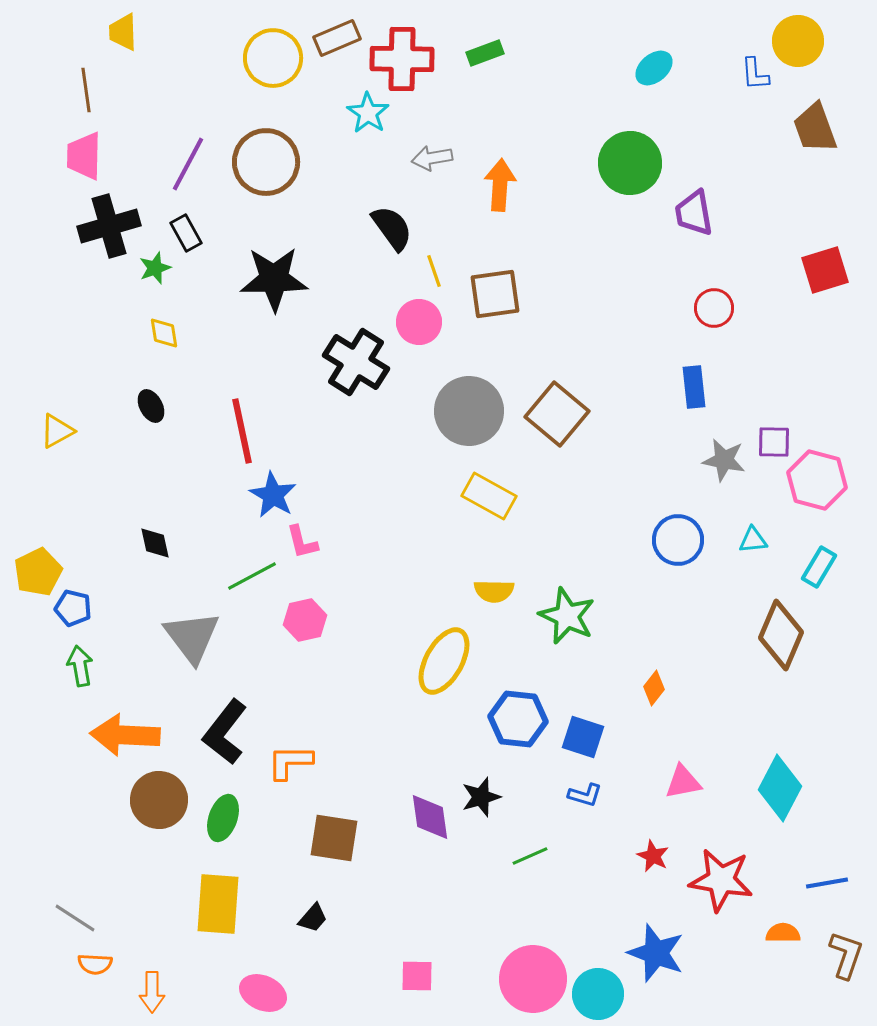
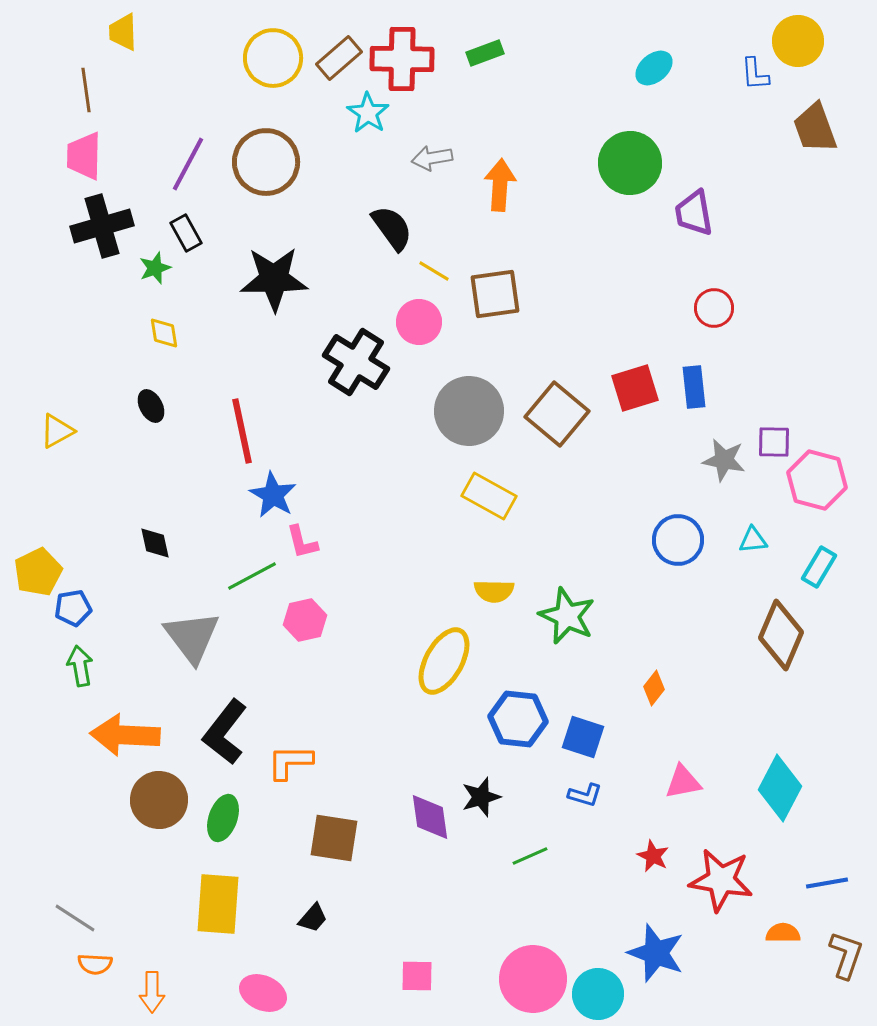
brown rectangle at (337, 38): moved 2 px right, 20 px down; rotated 18 degrees counterclockwise
black cross at (109, 226): moved 7 px left
red square at (825, 270): moved 190 px left, 118 px down
yellow line at (434, 271): rotated 40 degrees counterclockwise
blue pentagon at (73, 608): rotated 24 degrees counterclockwise
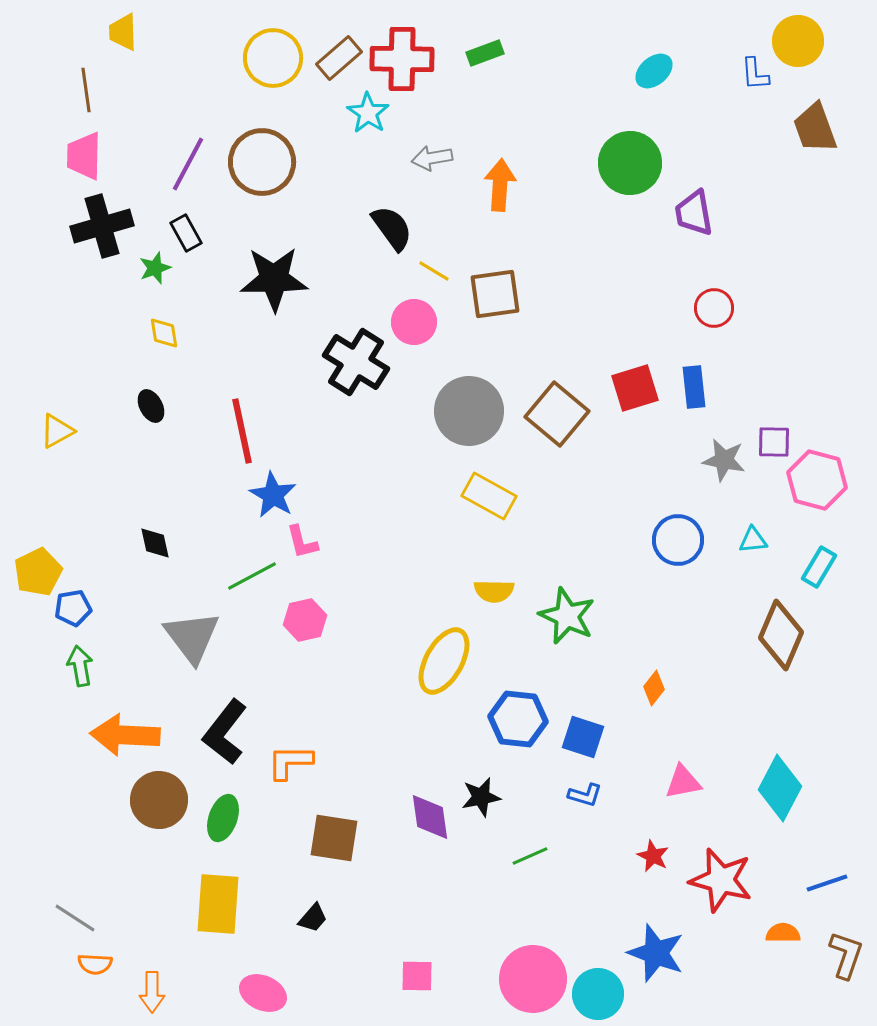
cyan ellipse at (654, 68): moved 3 px down
brown circle at (266, 162): moved 4 px left
pink circle at (419, 322): moved 5 px left
black star at (481, 797): rotated 6 degrees clockwise
red star at (721, 880): rotated 6 degrees clockwise
blue line at (827, 883): rotated 9 degrees counterclockwise
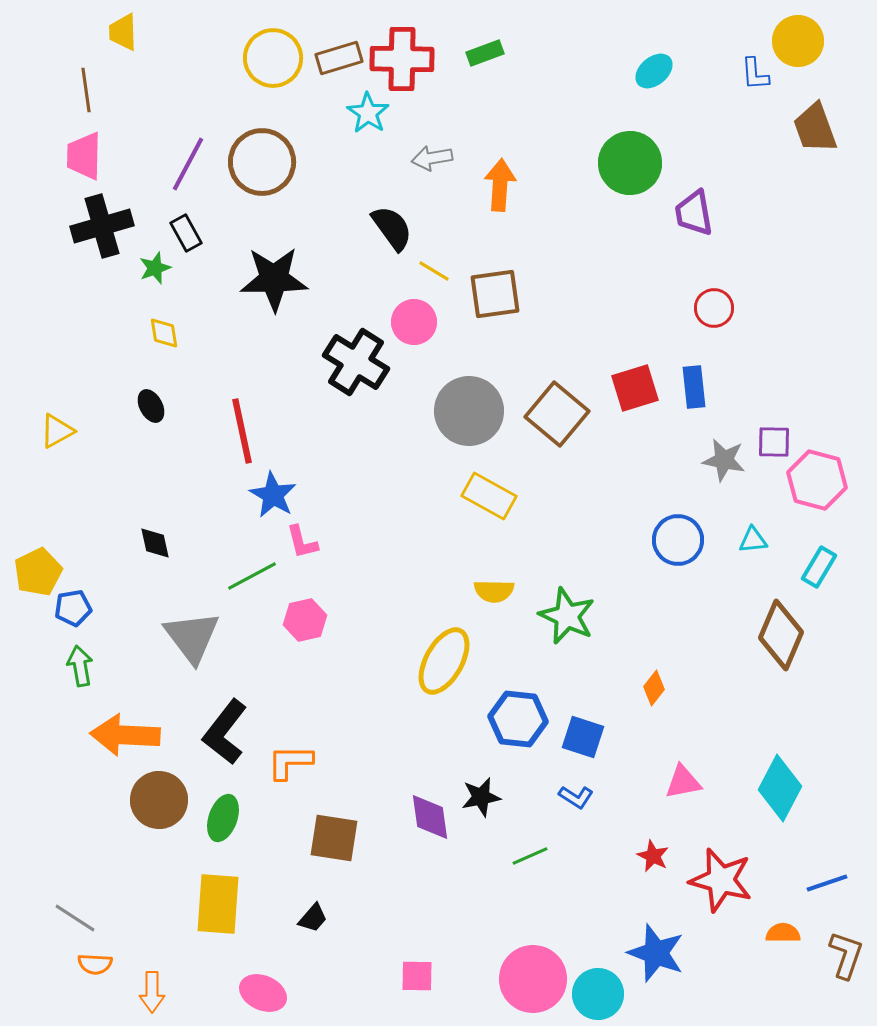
brown rectangle at (339, 58): rotated 24 degrees clockwise
blue L-shape at (585, 795): moved 9 px left, 2 px down; rotated 16 degrees clockwise
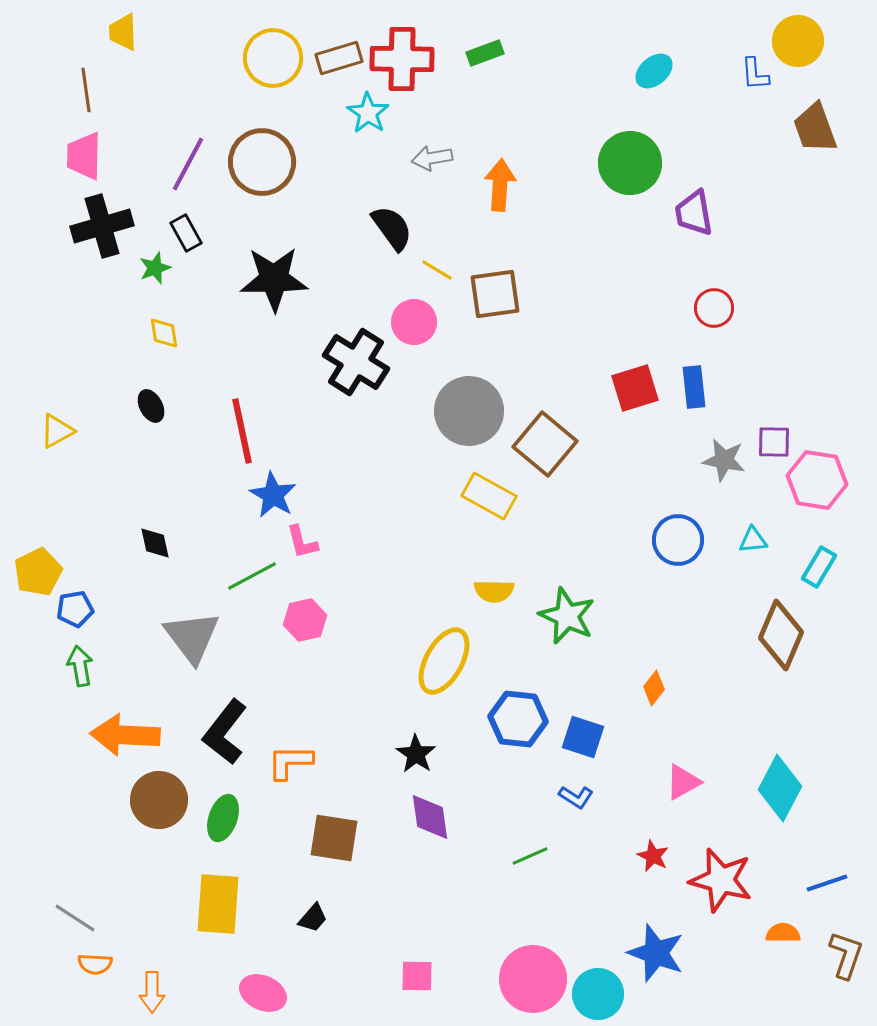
yellow line at (434, 271): moved 3 px right, 1 px up
brown square at (557, 414): moved 12 px left, 30 px down
pink hexagon at (817, 480): rotated 6 degrees counterclockwise
blue pentagon at (73, 608): moved 2 px right, 1 px down
pink triangle at (683, 782): rotated 18 degrees counterclockwise
black star at (481, 797): moved 65 px left, 43 px up; rotated 27 degrees counterclockwise
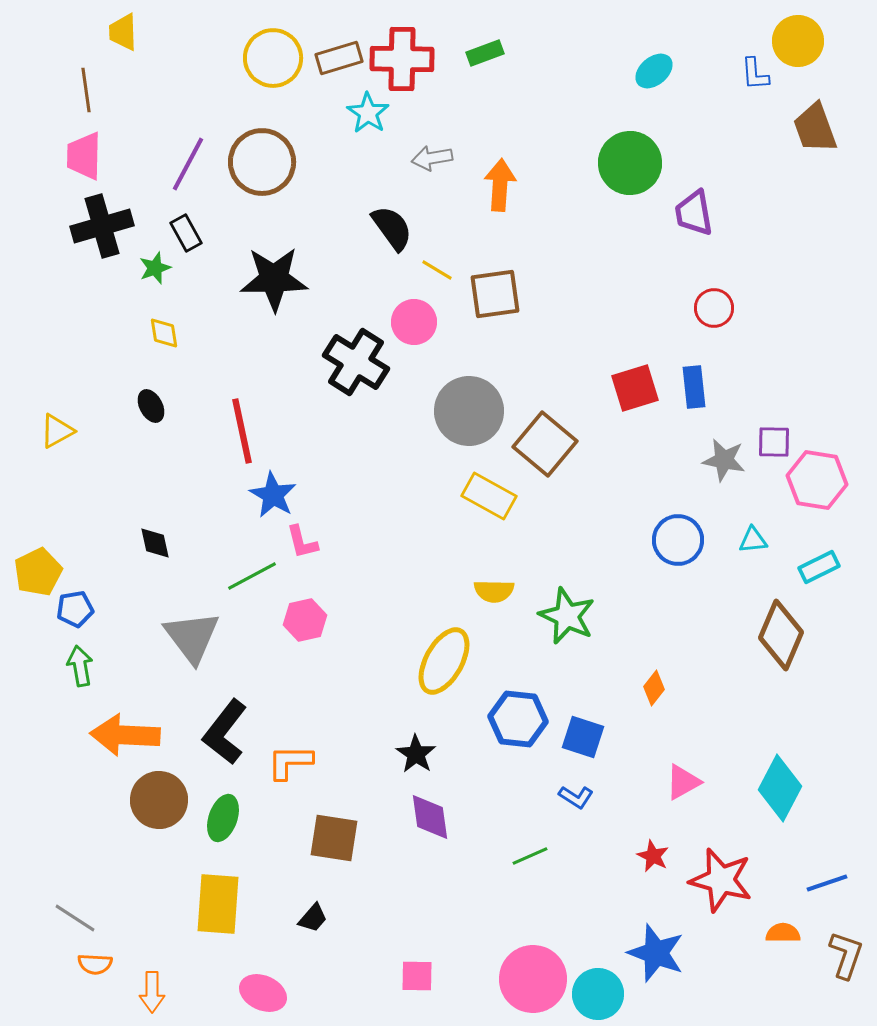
cyan rectangle at (819, 567): rotated 33 degrees clockwise
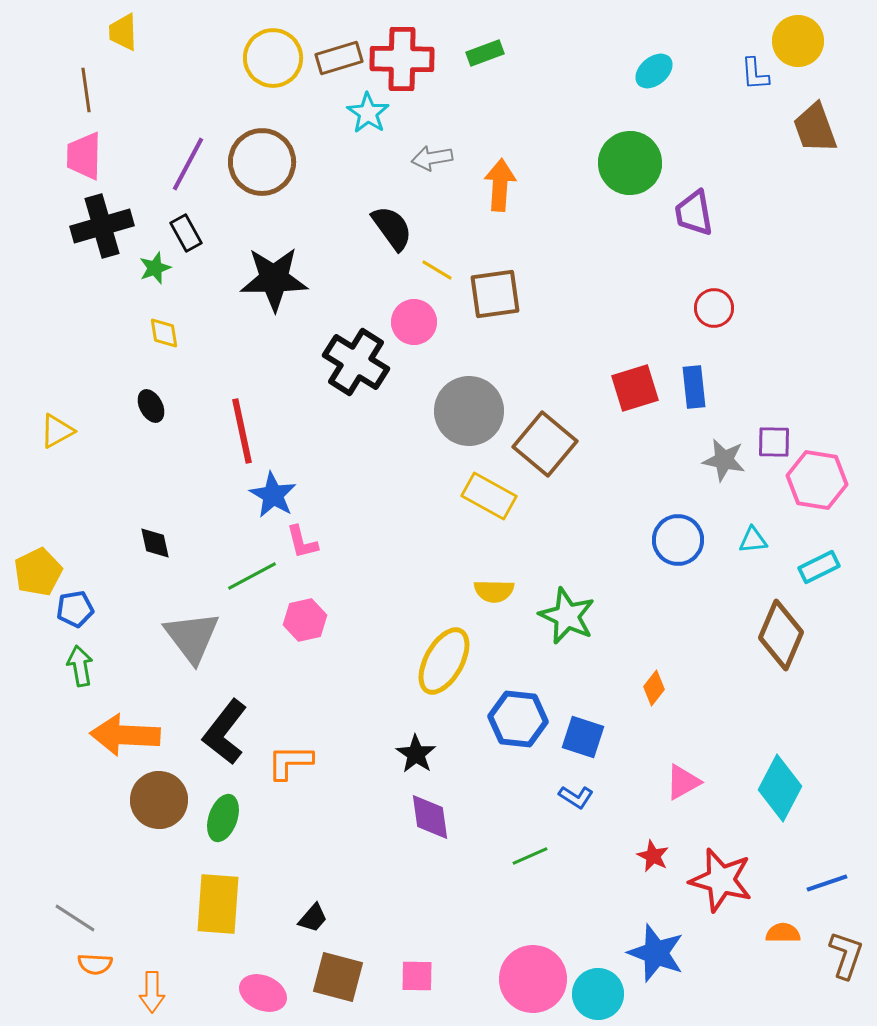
brown square at (334, 838): moved 4 px right, 139 px down; rotated 6 degrees clockwise
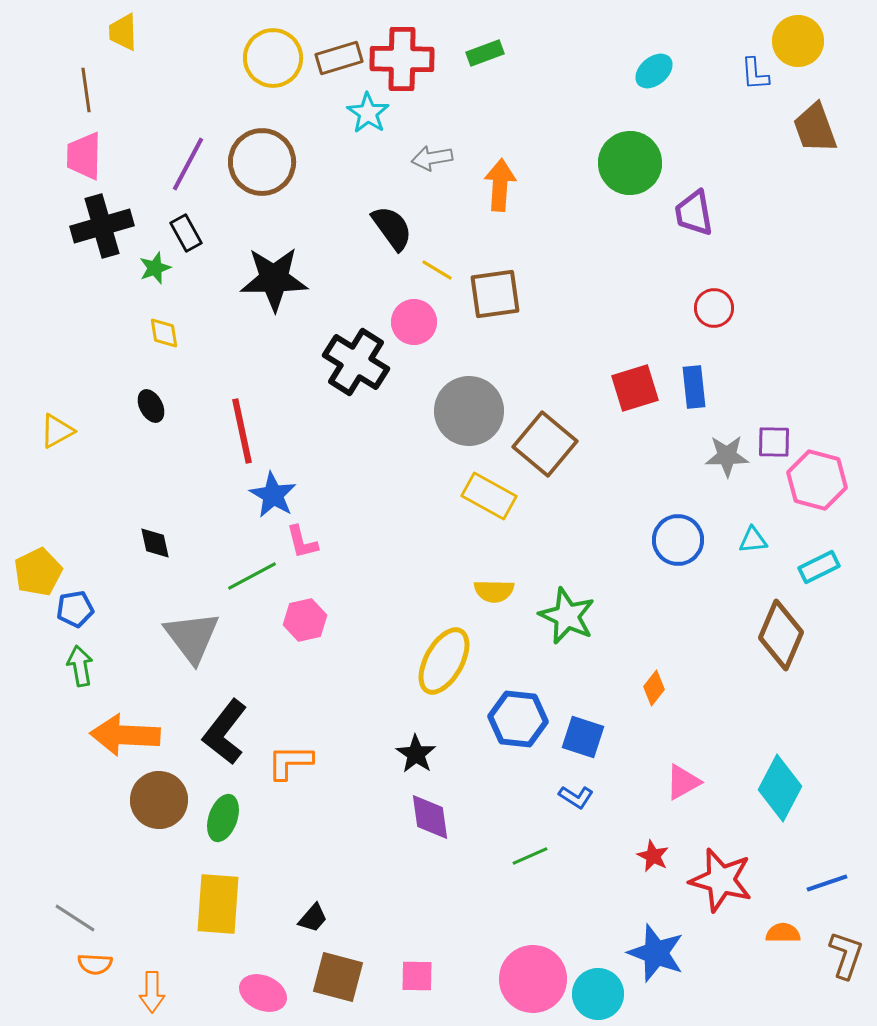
gray star at (724, 460): moved 3 px right, 4 px up; rotated 12 degrees counterclockwise
pink hexagon at (817, 480): rotated 6 degrees clockwise
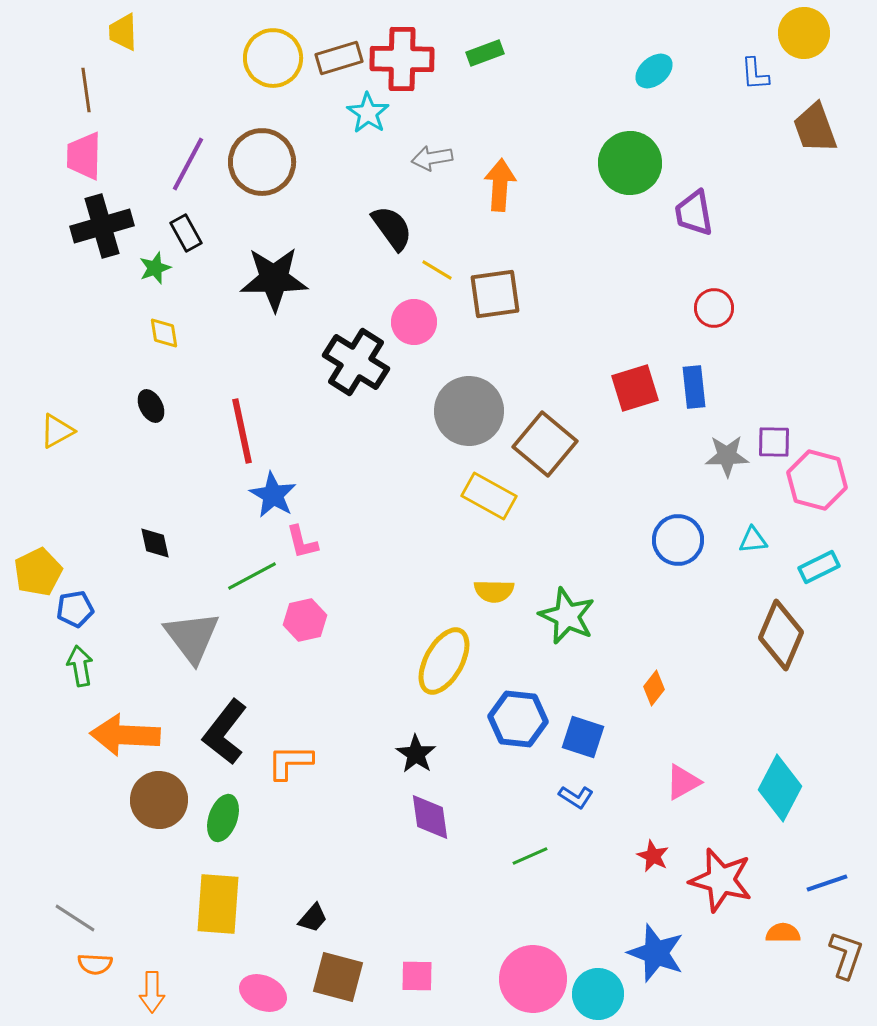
yellow circle at (798, 41): moved 6 px right, 8 px up
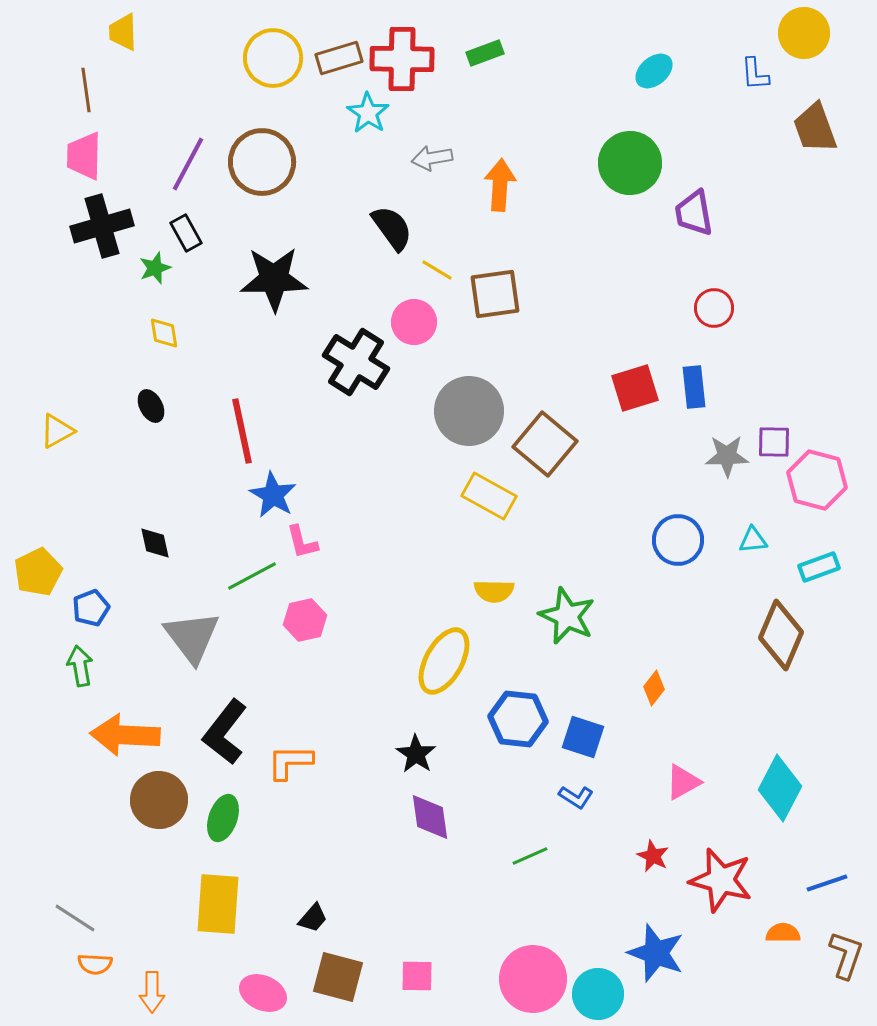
cyan rectangle at (819, 567): rotated 6 degrees clockwise
blue pentagon at (75, 609): moved 16 px right, 1 px up; rotated 12 degrees counterclockwise
